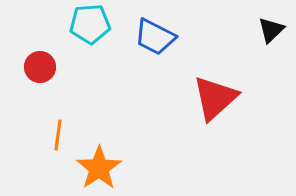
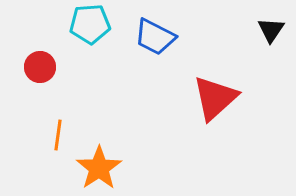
black triangle: rotated 12 degrees counterclockwise
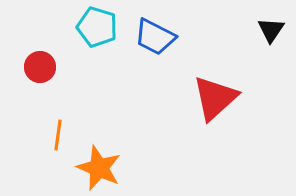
cyan pentagon: moved 7 px right, 3 px down; rotated 21 degrees clockwise
orange star: rotated 15 degrees counterclockwise
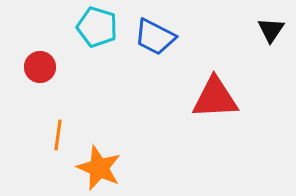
red triangle: rotated 39 degrees clockwise
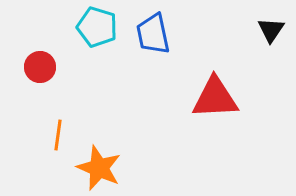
blue trapezoid: moved 2 px left, 3 px up; rotated 51 degrees clockwise
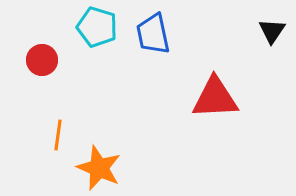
black triangle: moved 1 px right, 1 px down
red circle: moved 2 px right, 7 px up
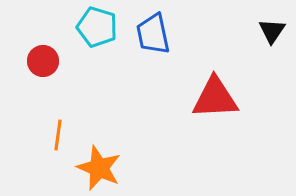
red circle: moved 1 px right, 1 px down
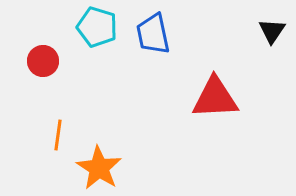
orange star: rotated 9 degrees clockwise
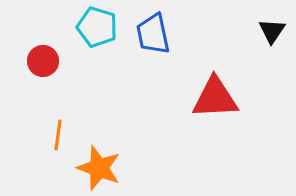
orange star: rotated 12 degrees counterclockwise
